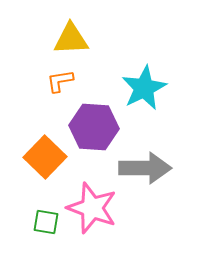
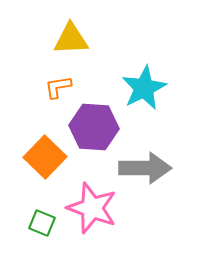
orange L-shape: moved 2 px left, 6 px down
green square: moved 4 px left, 1 px down; rotated 12 degrees clockwise
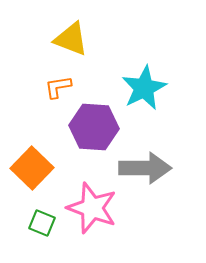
yellow triangle: rotated 24 degrees clockwise
orange square: moved 13 px left, 11 px down
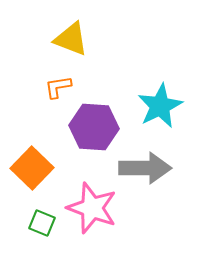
cyan star: moved 16 px right, 18 px down
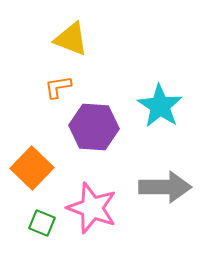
cyan star: rotated 12 degrees counterclockwise
gray arrow: moved 20 px right, 19 px down
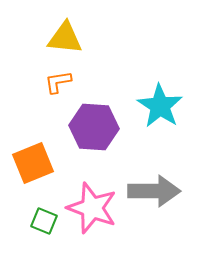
yellow triangle: moved 6 px left, 1 px up; rotated 15 degrees counterclockwise
orange L-shape: moved 5 px up
orange square: moved 1 px right, 5 px up; rotated 24 degrees clockwise
gray arrow: moved 11 px left, 4 px down
green square: moved 2 px right, 2 px up
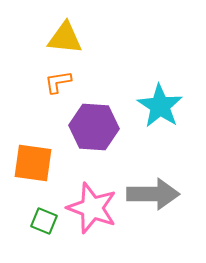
orange square: rotated 30 degrees clockwise
gray arrow: moved 1 px left, 3 px down
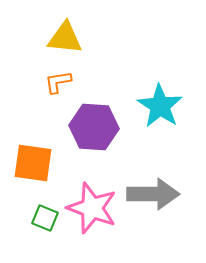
green square: moved 1 px right, 3 px up
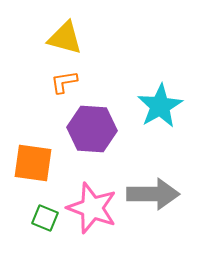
yellow triangle: rotated 9 degrees clockwise
orange L-shape: moved 6 px right
cyan star: rotated 9 degrees clockwise
purple hexagon: moved 2 px left, 2 px down
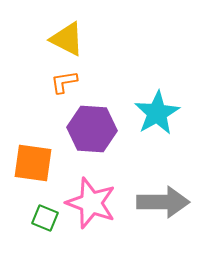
yellow triangle: moved 2 px right, 1 px down; rotated 12 degrees clockwise
cyan star: moved 3 px left, 7 px down
gray arrow: moved 10 px right, 8 px down
pink star: moved 1 px left, 5 px up
